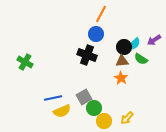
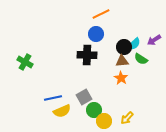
orange line: rotated 36 degrees clockwise
black cross: rotated 18 degrees counterclockwise
green circle: moved 2 px down
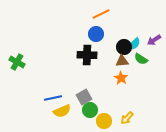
green cross: moved 8 px left
green circle: moved 4 px left
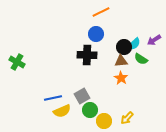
orange line: moved 2 px up
brown triangle: moved 1 px left
gray square: moved 2 px left, 1 px up
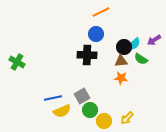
orange star: rotated 24 degrees counterclockwise
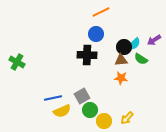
brown triangle: moved 1 px up
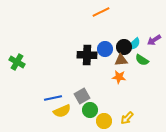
blue circle: moved 9 px right, 15 px down
green semicircle: moved 1 px right, 1 px down
orange star: moved 2 px left, 1 px up
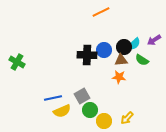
blue circle: moved 1 px left, 1 px down
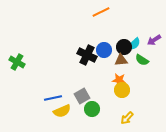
black cross: rotated 24 degrees clockwise
orange star: moved 3 px down
green circle: moved 2 px right, 1 px up
yellow circle: moved 18 px right, 31 px up
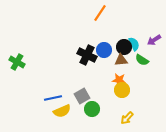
orange line: moved 1 px left, 1 px down; rotated 30 degrees counterclockwise
cyan semicircle: rotated 72 degrees counterclockwise
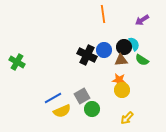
orange line: moved 3 px right, 1 px down; rotated 42 degrees counterclockwise
purple arrow: moved 12 px left, 20 px up
blue line: rotated 18 degrees counterclockwise
